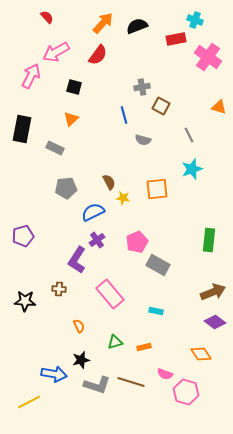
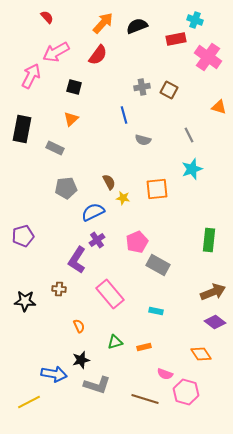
brown square at (161, 106): moved 8 px right, 16 px up
brown line at (131, 382): moved 14 px right, 17 px down
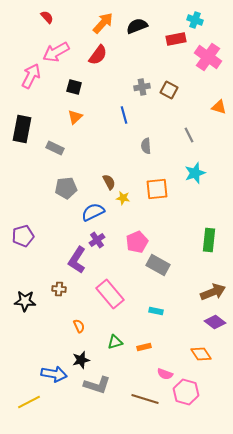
orange triangle at (71, 119): moved 4 px right, 2 px up
gray semicircle at (143, 140): moved 3 px right, 6 px down; rotated 70 degrees clockwise
cyan star at (192, 169): moved 3 px right, 4 px down
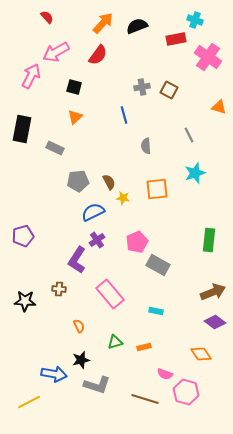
gray pentagon at (66, 188): moved 12 px right, 7 px up
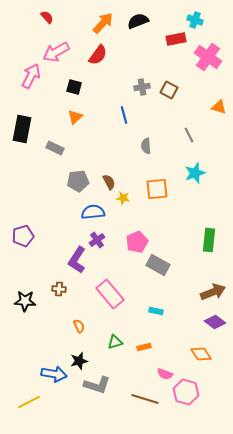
black semicircle at (137, 26): moved 1 px right, 5 px up
blue semicircle at (93, 212): rotated 20 degrees clockwise
black star at (81, 360): moved 2 px left, 1 px down
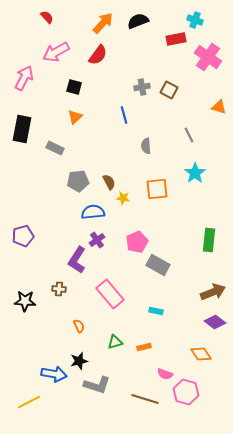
pink arrow at (31, 76): moved 7 px left, 2 px down
cyan star at (195, 173): rotated 15 degrees counterclockwise
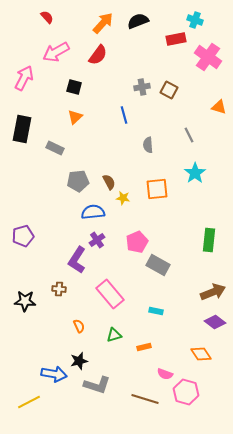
gray semicircle at (146, 146): moved 2 px right, 1 px up
green triangle at (115, 342): moved 1 px left, 7 px up
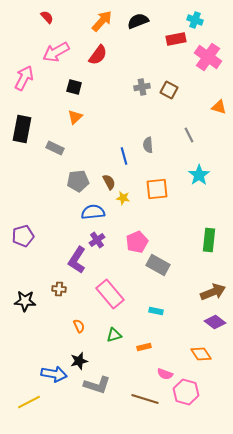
orange arrow at (103, 23): moved 1 px left, 2 px up
blue line at (124, 115): moved 41 px down
cyan star at (195, 173): moved 4 px right, 2 px down
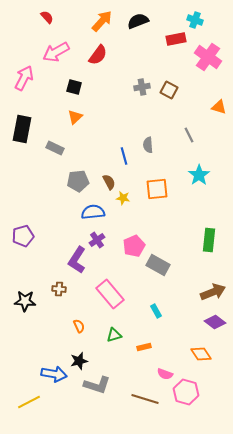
pink pentagon at (137, 242): moved 3 px left, 4 px down
cyan rectangle at (156, 311): rotated 48 degrees clockwise
